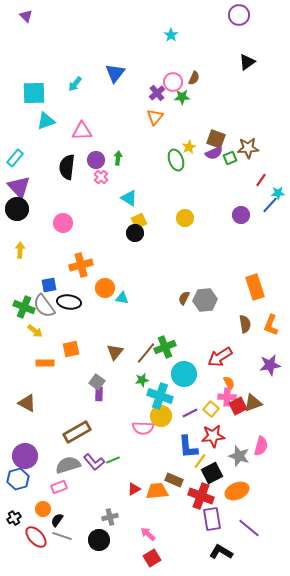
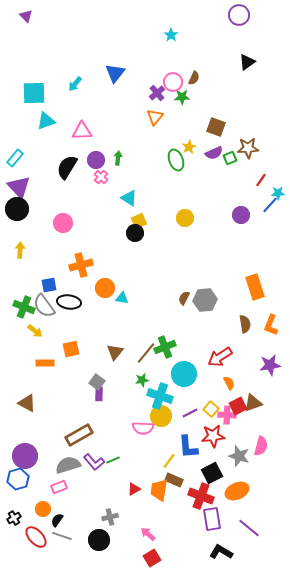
brown square at (216, 139): moved 12 px up
black semicircle at (67, 167): rotated 25 degrees clockwise
pink cross at (227, 397): moved 18 px down
brown rectangle at (77, 432): moved 2 px right, 3 px down
yellow line at (200, 461): moved 31 px left
orange trapezoid at (157, 491): moved 2 px right, 1 px up; rotated 75 degrees counterclockwise
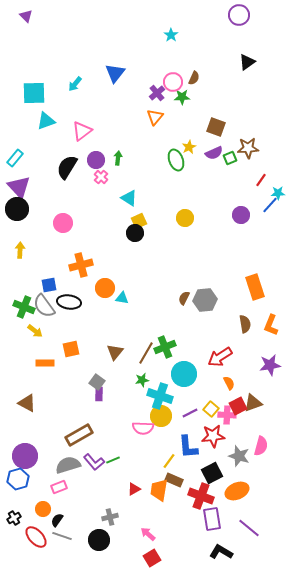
pink triangle at (82, 131): rotated 35 degrees counterclockwise
brown line at (146, 353): rotated 10 degrees counterclockwise
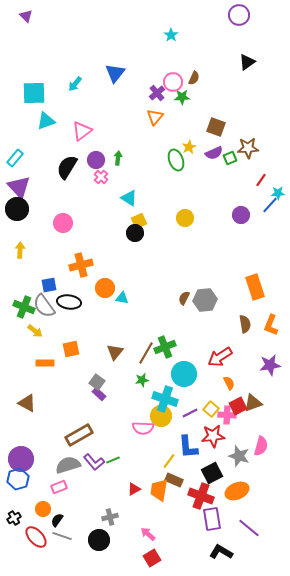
purple rectangle at (99, 394): rotated 48 degrees counterclockwise
cyan cross at (160, 396): moved 5 px right, 3 px down
purple circle at (25, 456): moved 4 px left, 3 px down
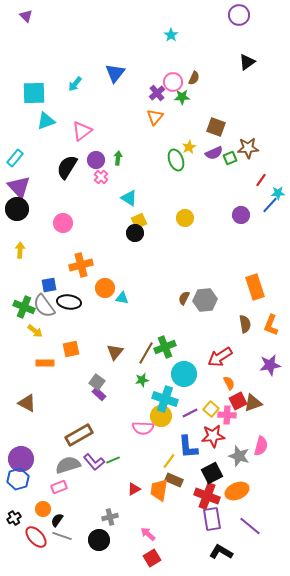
red square at (238, 406): moved 5 px up
red cross at (201, 496): moved 6 px right
purple line at (249, 528): moved 1 px right, 2 px up
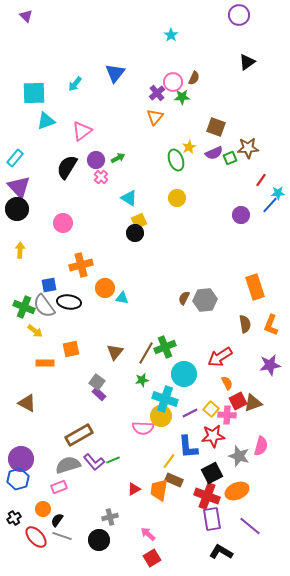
green arrow at (118, 158): rotated 56 degrees clockwise
yellow circle at (185, 218): moved 8 px left, 20 px up
orange semicircle at (229, 383): moved 2 px left
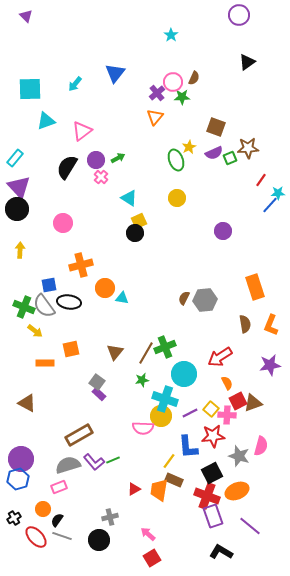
cyan square at (34, 93): moved 4 px left, 4 px up
purple circle at (241, 215): moved 18 px left, 16 px down
purple rectangle at (212, 519): moved 1 px right, 3 px up; rotated 10 degrees counterclockwise
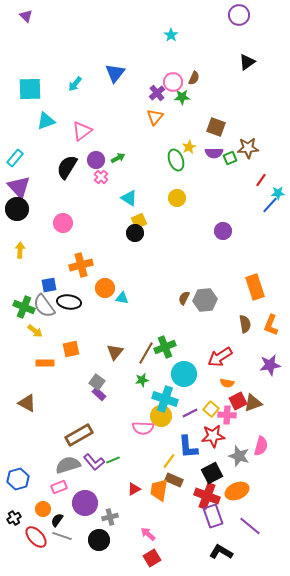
purple semicircle at (214, 153): rotated 24 degrees clockwise
orange semicircle at (227, 383): rotated 128 degrees clockwise
purple circle at (21, 459): moved 64 px right, 44 px down
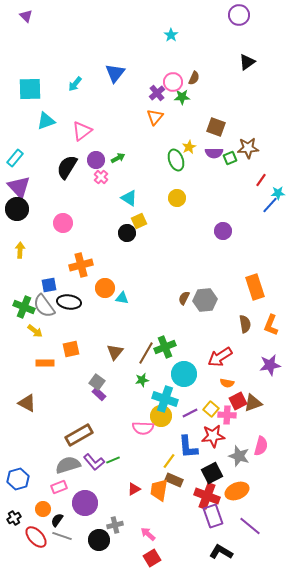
black circle at (135, 233): moved 8 px left
gray cross at (110, 517): moved 5 px right, 8 px down
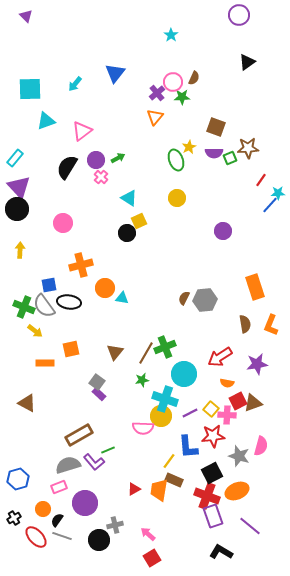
purple star at (270, 365): moved 13 px left, 1 px up
green line at (113, 460): moved 5 px left, 10 px up
